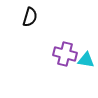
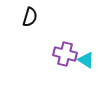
cyan triangle: rotated 24 degrees clockwise
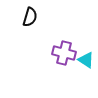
purple cross: moved 1 px left, 1 px up
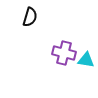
cyan triangle: rotated 24 degrees counterclockwise
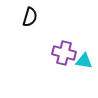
cyan triangle: moved 2 px left, 1 px down
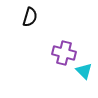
cyan triangle: moved 10 px down; rotated 36 degrees clockwise
